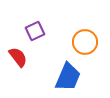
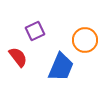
orange circle: moved 2 px up
blue trapezoid: moved 7 px left, 10 px up
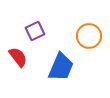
orange circle: moved 4 px right, 4 px up
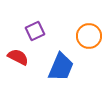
red semicircle: rotated 25 degrees counterclockwise
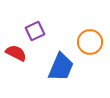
orange circle: moved 1 px right, 6 px down
red semicircle: moved 2 px left, 4 px up
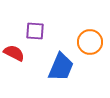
purple square: rotated 30 degrees clockwise
red semicircle: moved 2 px left
